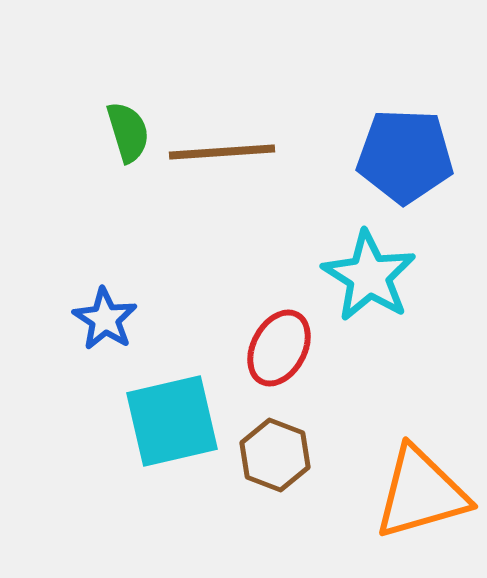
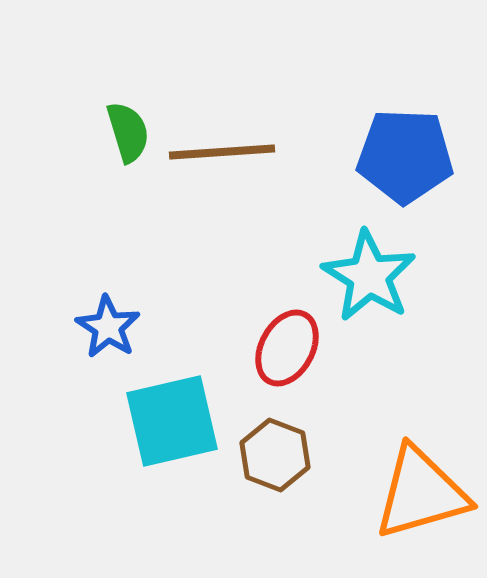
blue star: moved 3 px right, 8 px down
red ellipse: moved 8 px right
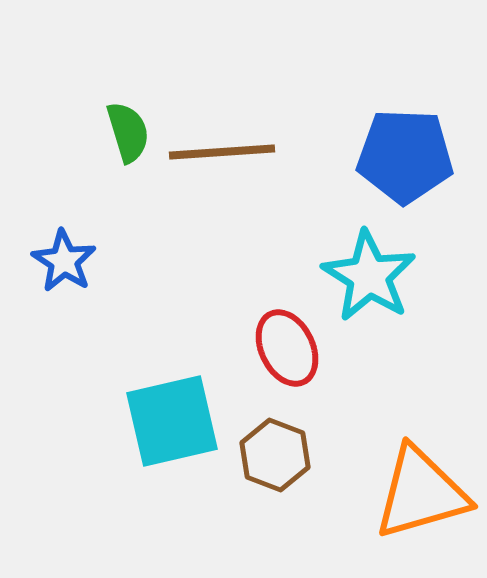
blue star: moved 44 px left, 66 px up
red ellipse: rotated 54 degrees counterclockwise
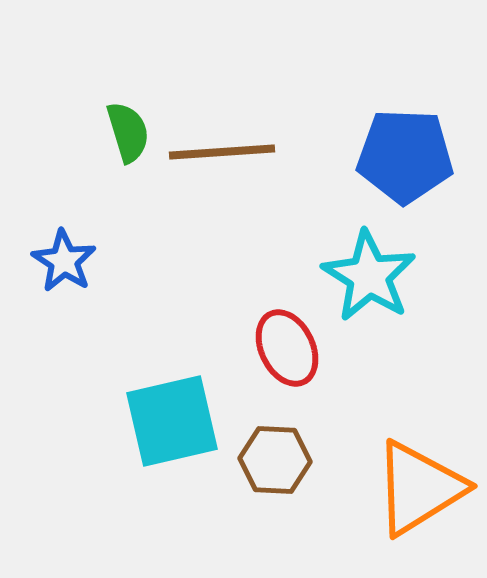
brown hexagon: moved 5 px down; rotated 18 degrees counterclockwise
orange triangle: moved 2 px left, 5 px up; rotated 16 degrees counterclockwise
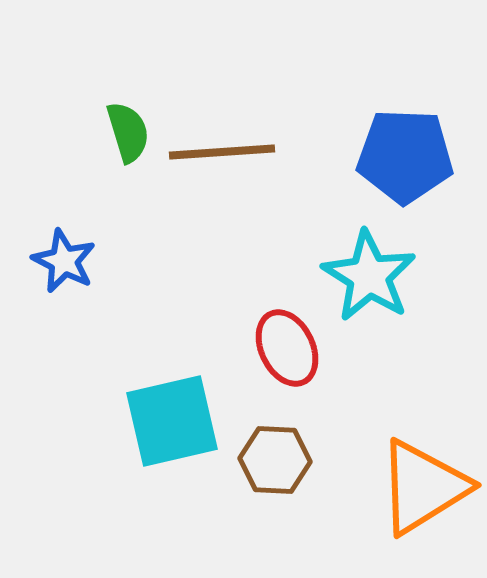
blue star: rotated 6 degrees counterclockwise
orange triangle: moved 4 px right, 1 px up
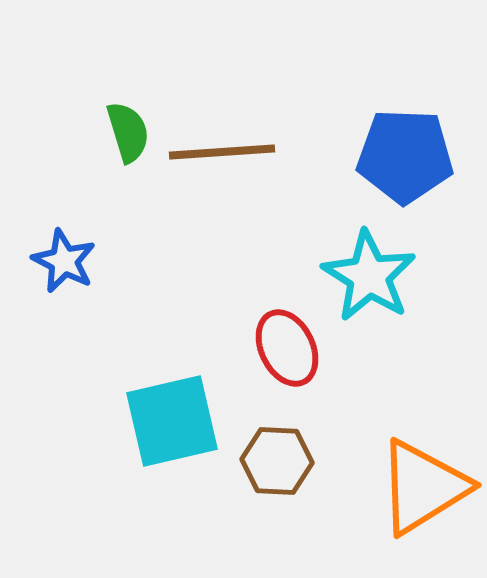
brown hexagon: moved 2 px right, 1 px down
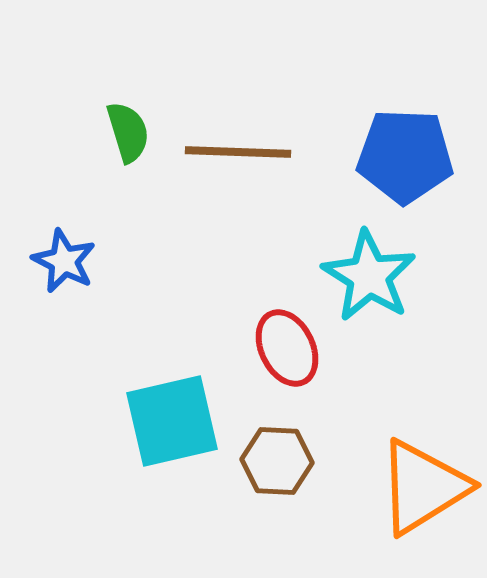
brown line: moved 16 px right; rotated 6 degrees clockwise
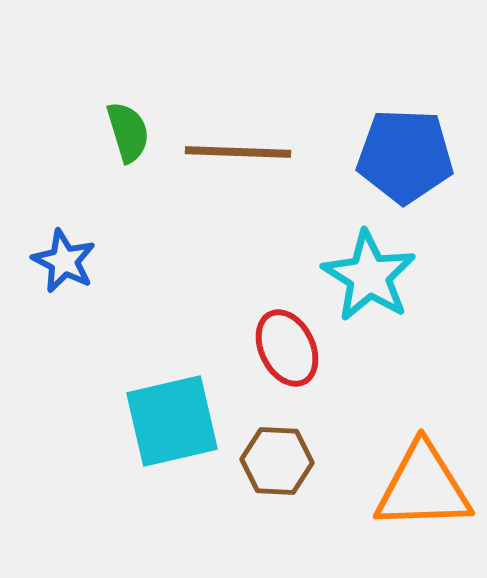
orange triangle: rotated 30 degrees clockwise
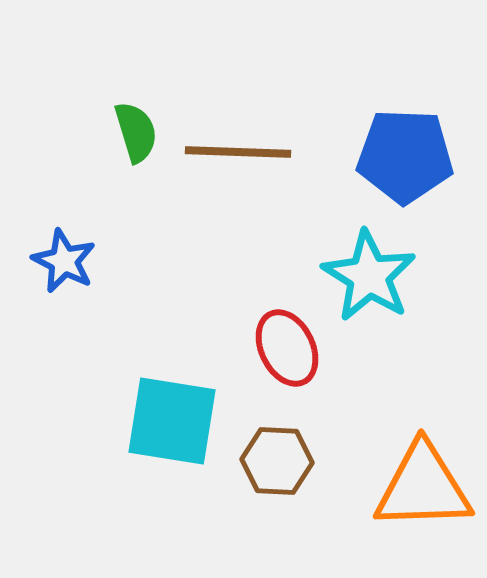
green semicircle: moved 8 px right
cyan square: rotated 22 degrees clockwise
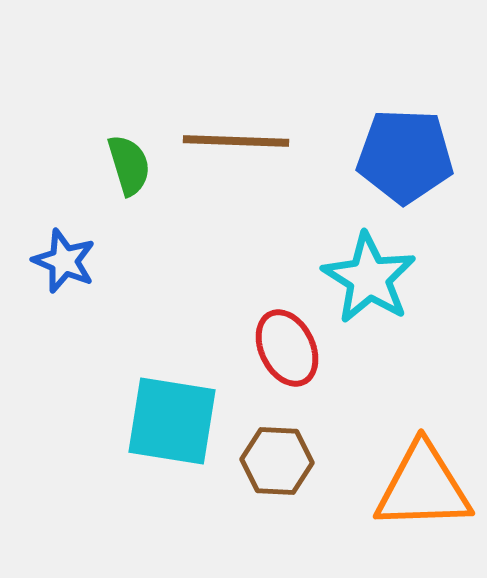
green semicircle: moved 7 px left, 33 px down
brown line: moved 2 px left, 11 px up
blue star: rotated 4 degrees counterclockwise
cyan star: moved 2 px down
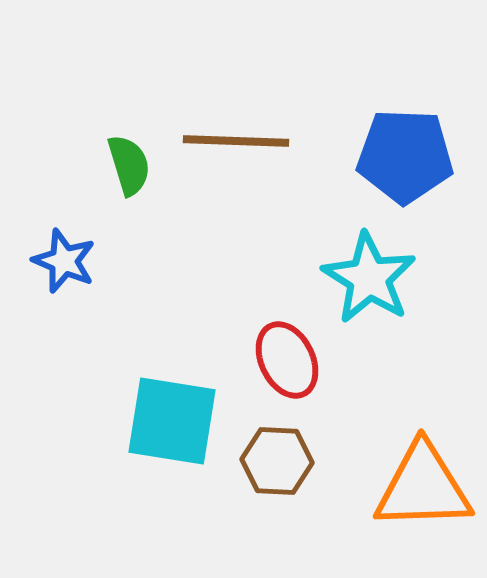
red ellipse: moved 12 px down
